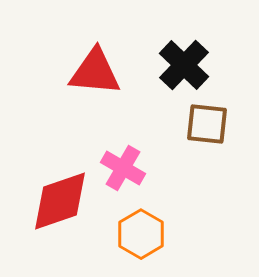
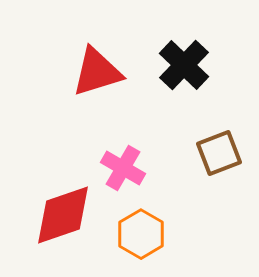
red triangle: moved 2 px right; rotated 22 degrees counterclockwise
brown square: moved 12 px right, 29 px down; rotated 27 degrees counterclockwise
red diamond: moved 3 px right, 14 px down
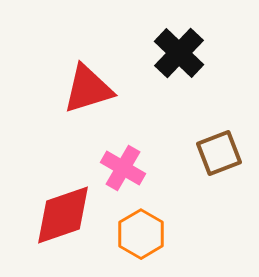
black cross: moved 5 px left, 12 px up
red triangle: moved 9 px left, 17 px down
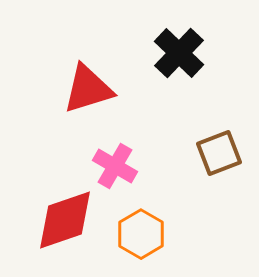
pink cross: moved 8 px left, 2 px up
red diamond: moved 2 px right, 5 px down
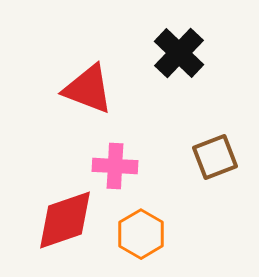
red triangle: rotated 38 degrees clockwise
brown square: moved 4 px left, 4 px down
pink cross: rotated 27 degrees counterclockwise
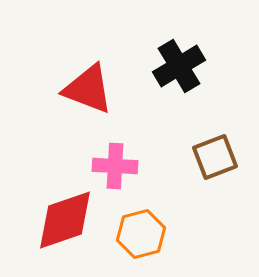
black cross: moved 13 px down; rotated 15 degrees clockwise
orange hexagon: rotated 15 degrees clockwise
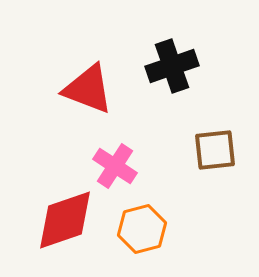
black cross: moved 7 px left; rotated 12 degrees clockwise
brown square: moved 7 px up; rotated 15 degrees clockwise
pink cross: rotated 30 degrees clockwise
orange hexagon: moved 1 px right, 5 px up
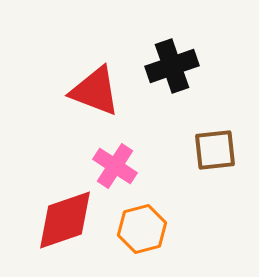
red triangle: moved 7 px right, 2 px down
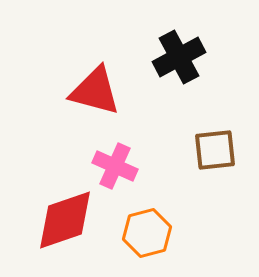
black cross: moved 7 px right, 9 px up; rotated 9 degrees counterclockwise
red triangle: rotated 6 degrees counterclockwise
pink cross: rotated 9 degrees counterclockwise
orange hexagon: moved 5 px right, 4 px down
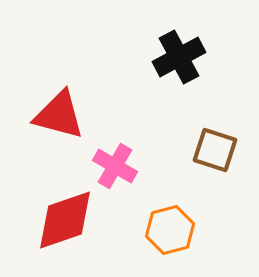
red triangle: moved 36 px left, 24 px down
brown square: rotated 24 degrees clockwise
pink cross: rotated 6 degrees clockwise
orange hexagon: moved 23 px right, 3 px up
